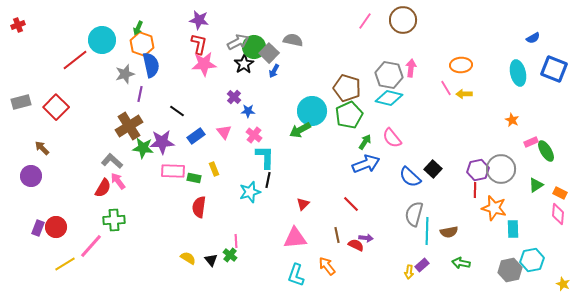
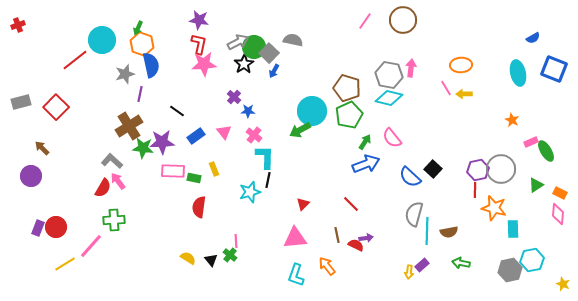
purple arrow at (366, 238): rotated 16 degrees counterclockwise
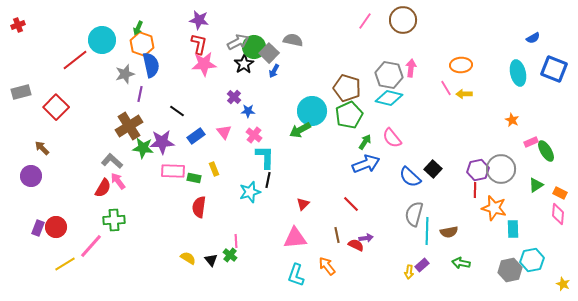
gray rectangle at (21, 102): moved 10 px up
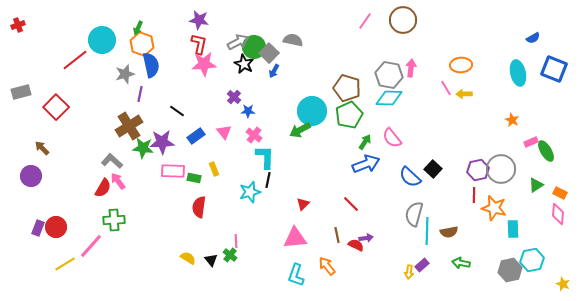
black star at (244, 64): rotated 12 degrees counterclockwise
cyan diamond at (389, 98): rotated 12 degrees counterclockwise
red line at (475, 190): moved 1 px left, 5 px down
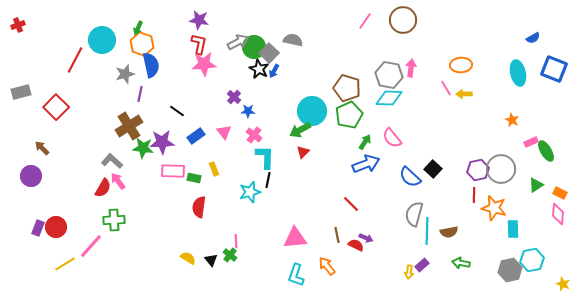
red line at (75, 60): rotated 24 degrees counterclockwise
black star at (244, 64): moved 15 px right, 5 px down
red triangle at (303, 204): moved 52 px up
purple arrow at (366, 238): rotated 32 degrees clockwise
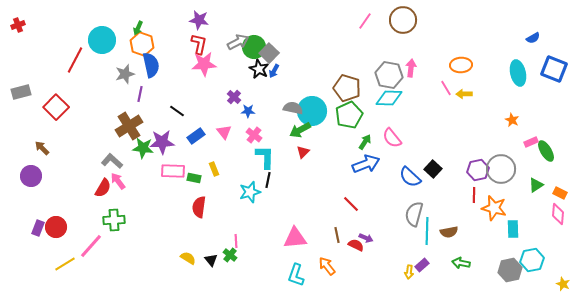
gray semicircle at (293, 40): moved 68 px down
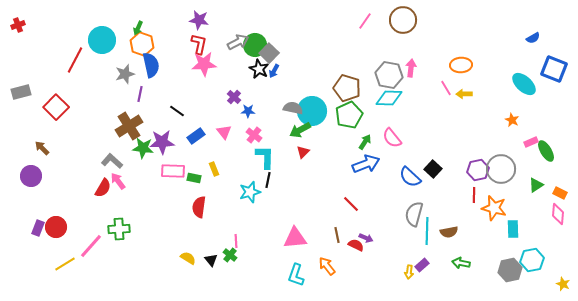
green circle at (254, 47): moved 1 px right, 2 px up
cyan ellipse at (518, 73): moved 6 px right, 11 px down; rotated 35 degrees counterclockwise
green cross at (114, 220): moved 5 px right, 9 px down
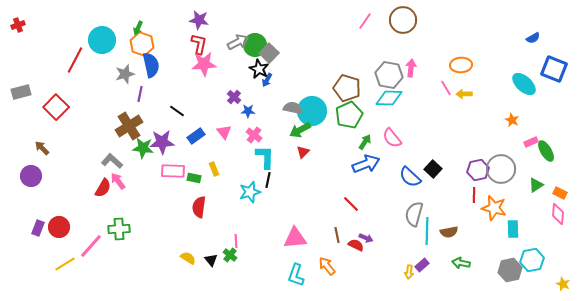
blue arrow at (274, 71): moved 7 px left, 9 px down
red circle at (56, 227): moved 3 px right
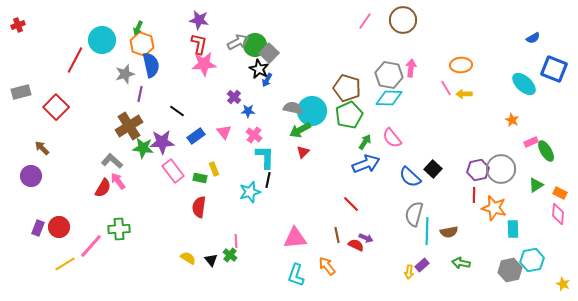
pink rectangle at (173, 171): rotated 50 degrees clockwise
green rectangle at (194, 178): moved 6 px right
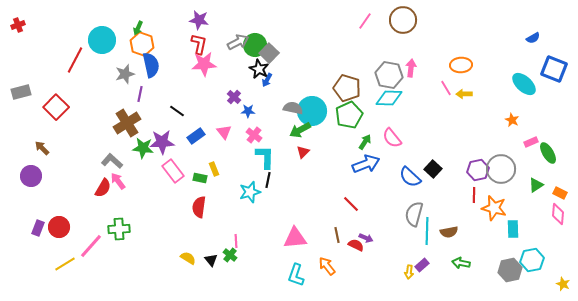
brown cross at (129, 126): moved 2 px left, 3 px up
green ellipse at (546, 151): moved 2 px right, 2 px down
